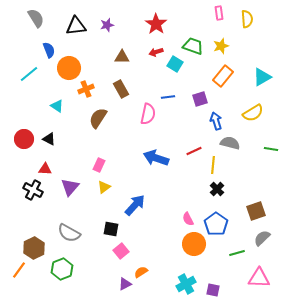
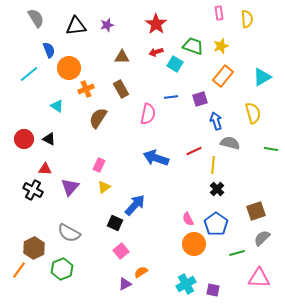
blue line at (168, 97): moved 3 px right
yellow semicircle at (253, 113): rotated 75 degrees counterclockwise
black square at (111, 229): moved 4 px right, 6 px up; rotated 14 degrees clockwise
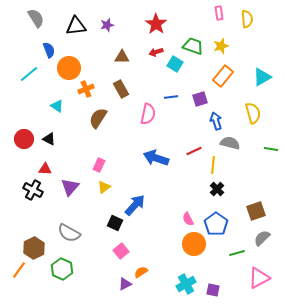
green hexagon at (62, 269): rotated 15 degrees counterclockwise
pink triangle at (259, 278): rotated 30 degrees counterclockwise
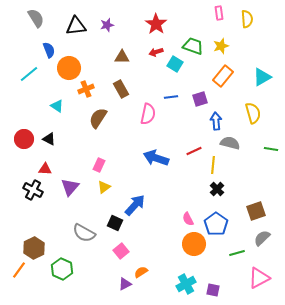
blue arrow at (216, 121): rotated 12 degrees clockwise
gray semicircle at (69, 233): moved 15 px right
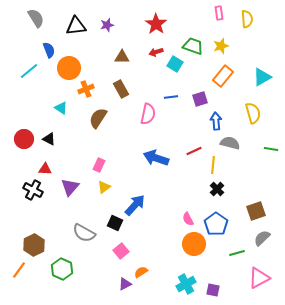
cyan line at (29, 74): moved 3 px up
cyan triangle at (57, 106): moved 4 px right, 2 px down
brown hexagon at (34, 248): moved 3 px up
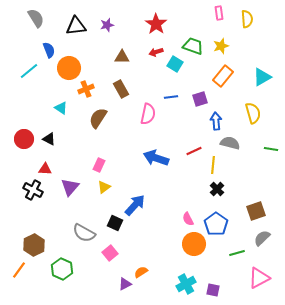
pink square at (121, 251): moved 11 px left, 2 px down
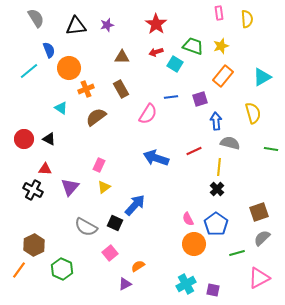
pink semicircle at (148, 114): rotated 20 degrees clockwise
brown semicircle at (98, 118): moved 2 px left, 1 px up; rotated 20 degrees clockwise
yellow line at (213, 165): moved 6 px right, 2 px down
brown square at (256, 211): moved 3 px right, 1 px down
gray semicircle at (84, 233): moved 2 px right, 6 px up
orange semicircle at (141, 272): moved 3 px left, 6 px up
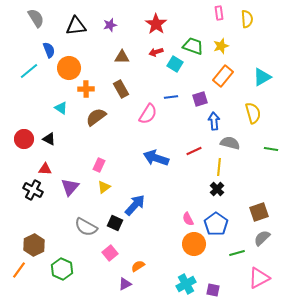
purple star at (107, 25): moved 3 px right
orange cross at (86, 89): rotated 21 degrees clockwise
blue arrow at (216, 121): moved 2 px left
